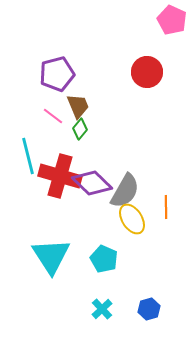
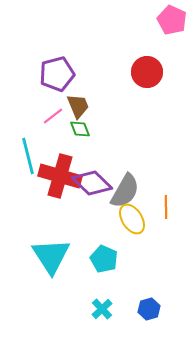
pink line: rotated 75 degrees counterclockwise
green diamond: rotated 60 degrees counterclockwise
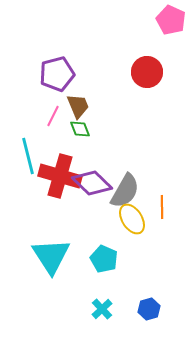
pink pentagon: moved 1 px left
pink line: rotated 25 degrees counterclockwise
orange line: moved 4 px left
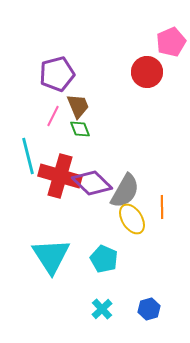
pink pentagon: moved 22 px down; rotated 24 degrees clockwise
